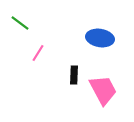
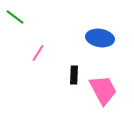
green line: moved 5 px left, 6 px up
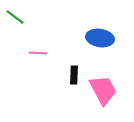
pink line: rotated 60 degrees clockwise
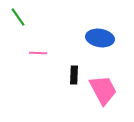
green line: moved 3 px right; rotated 18 degrees clockwise
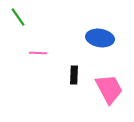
pink trapezoid: moved 6 px right, 1 px up
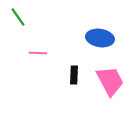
pink trapezoid: moved 1 px right, 8 px up
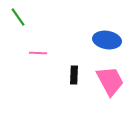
blue ellipse: moved 7 px right, 2 px down
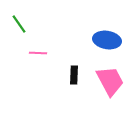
green line: moved 1 px right, 7 px down
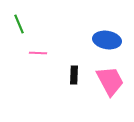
green line: rotated 12 degrees clockwise
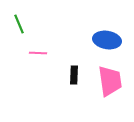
pink trapezoid: rotated 20 degrees clockwise
